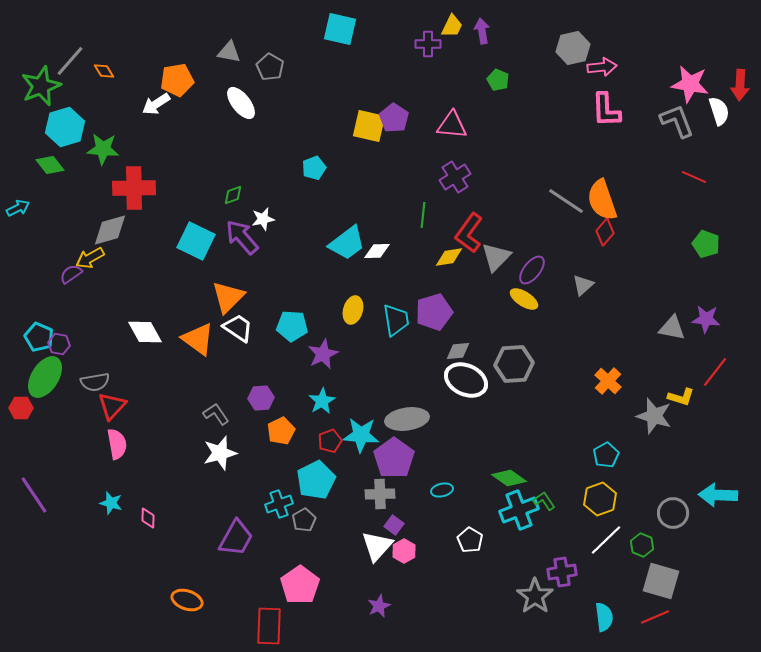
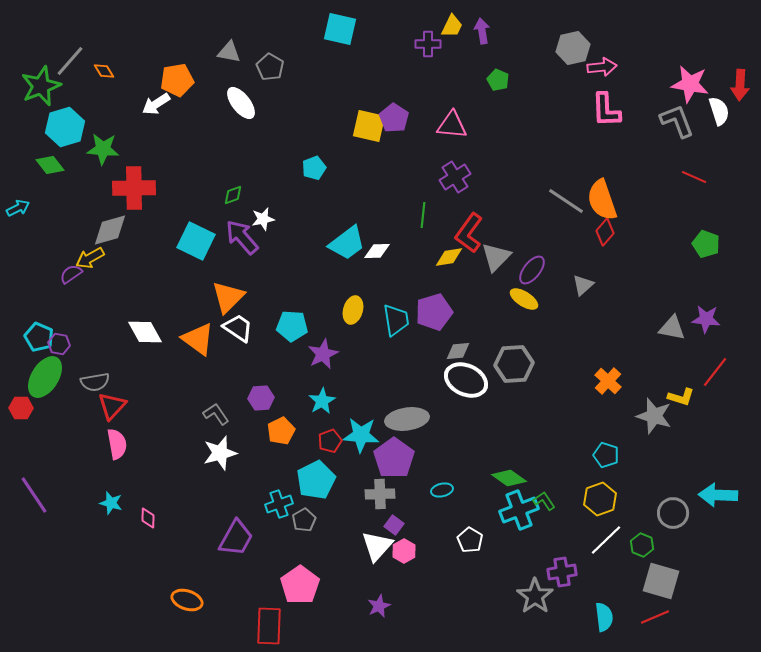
cyan pentagon at (606, 455): rotated 25 degrees counterclockwise
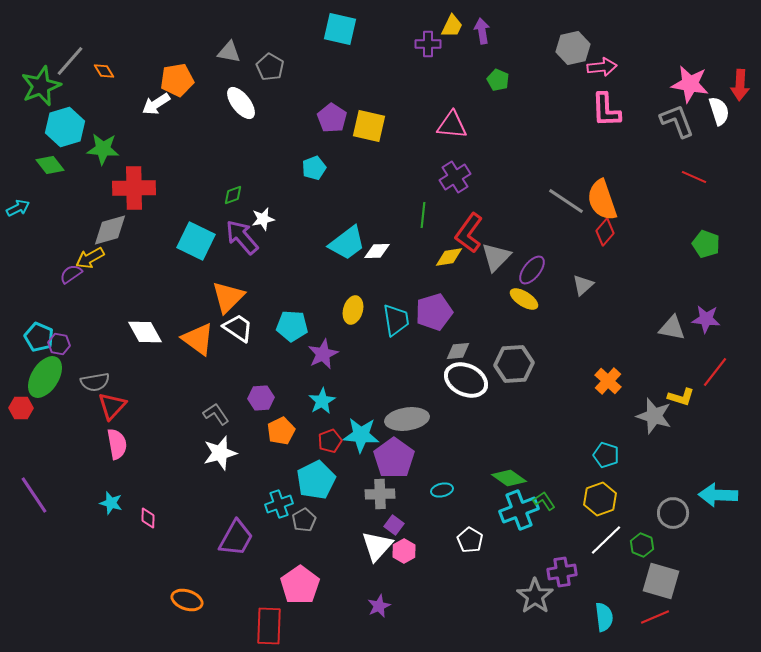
purple pentagon at (394, 118): moved 62 px left
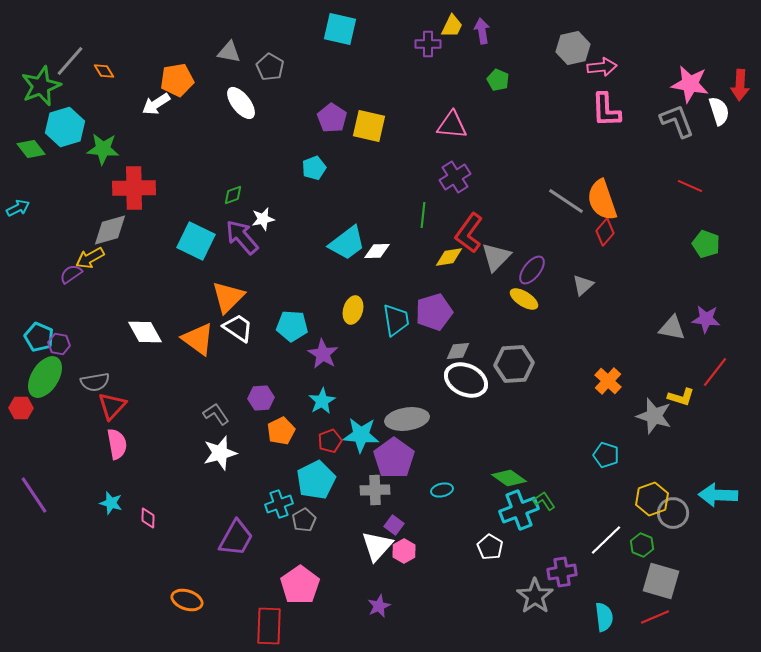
green diamond at (50, 165): moved 19 px left, 16 px up
red line at (694, 177): moved 4 px left, 9 px down
purple star at (323, 354): rotated 16 degrees counterclockwise
gray cross at (380, 494): moved 5 px left, 4 px up
yellow hexagon at (600, 499): moved 52 px right
white pentagon at (470, 540): moved 20 px right, 7 px down
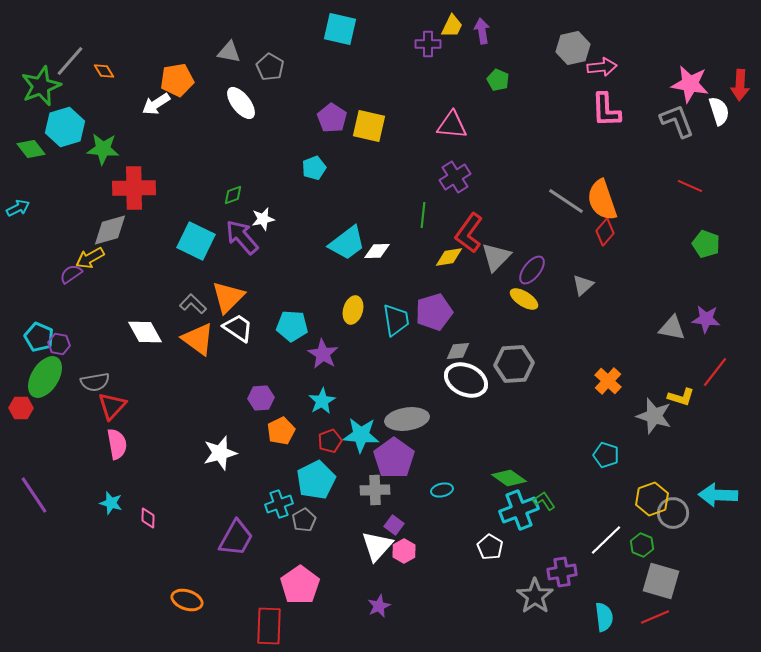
gray L-shape at (216, 414): moved 23 px left, 110 px up; rotated 12 degrees counterclockwise
